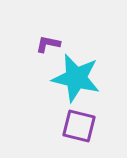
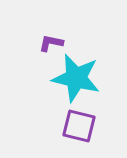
purple L-shape: moved 3 px right, 1 px up
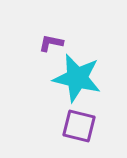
cyan star: moved 1 px right
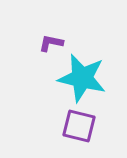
cyan star: moved 5 px right
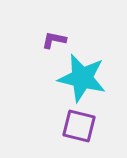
purple L-shape: moved 3 px right, 3 px up
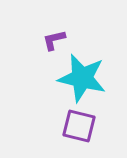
purple L-shape: rotated 25 degrees counterclockwise
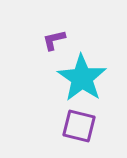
cyan star: rotated 21 degrees clockwise
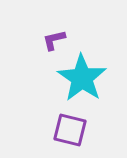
purple square: moved 9 px left, 4 px down
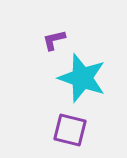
cyan star: rotated 15 degrees counterclockwise
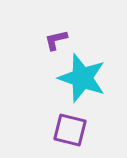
purple L-shape: moved 2 px right
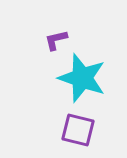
purple square: moved 8 px right
